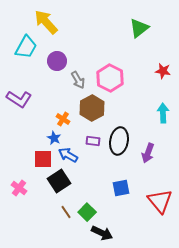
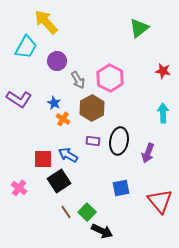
blue star: moved 35 px up
black arrow: moved 2 px up
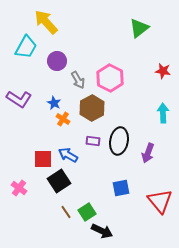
green square: rotated 12 degrees clockwise
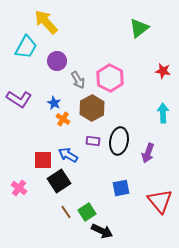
red square: moved 1 px down
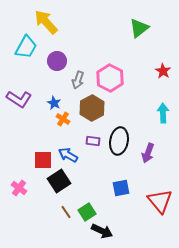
red star: rotated 21 degrees clockwise
gray arrow: rotated 48 degrees clockwise
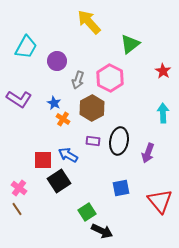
yellow arrow: moved 43 px right
green triangle: moved 9 px left, 16 px down
brown line: moved 49 px left, 3 px up
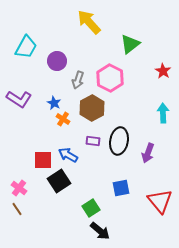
green square: moved 4 px right, 4 px up
black arrow: moved 2 px left; rotated 15 degrees clockwise
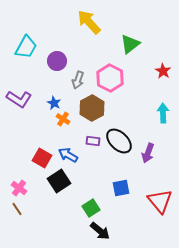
black ellipse: rotated 56 degrees counterclockwise
red square: moved 1 px left, 2 px up; rotated 30 degrees clockwise
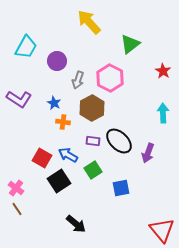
orange cross: moved 3 px down; rotated 24 degrees counterclockwise
pink cross: moved 3 px left
red triangle: moved 2 px right, 29 px down
green square: moved 2 px right, 38 px up
black arrow: moved 24 px left, 7 px up
